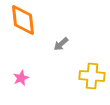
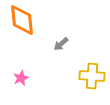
orange diamond: moved 1 px left
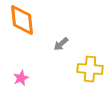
yellow cross: moved 2 px left, 7 px up
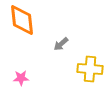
pink star: rotated 21 degrees clockwise
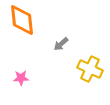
yellow cross: rotated 20 degrees clockwise
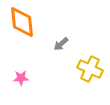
orange diamond: moved 2 px down
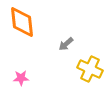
gray arrow: moved 5 px right
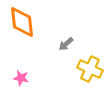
pink star: rotated 14 degrees clockwise
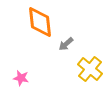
orange diamond: moved 18 px right
yellow cross: rotated 15 degrees clockwise
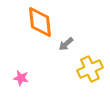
yellow cross: rotated 25 degrees clockwise
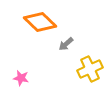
orange diamond: rotated 40 degrees counterclockwise
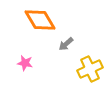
orange diamond: moved 2 px up; rotated 16 degrees clockwise
pink star: moved 4 px right, 15 px up
